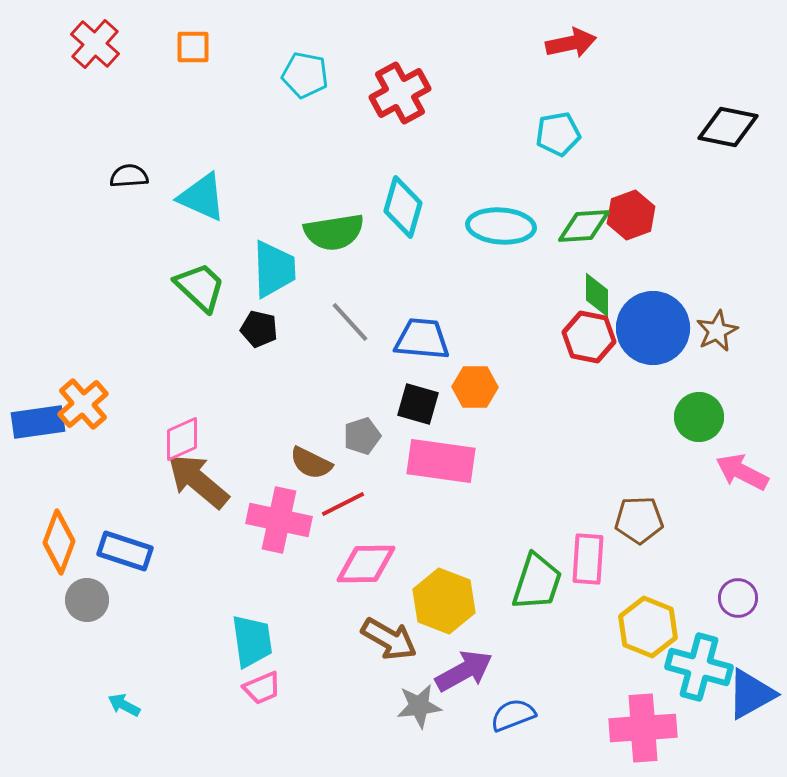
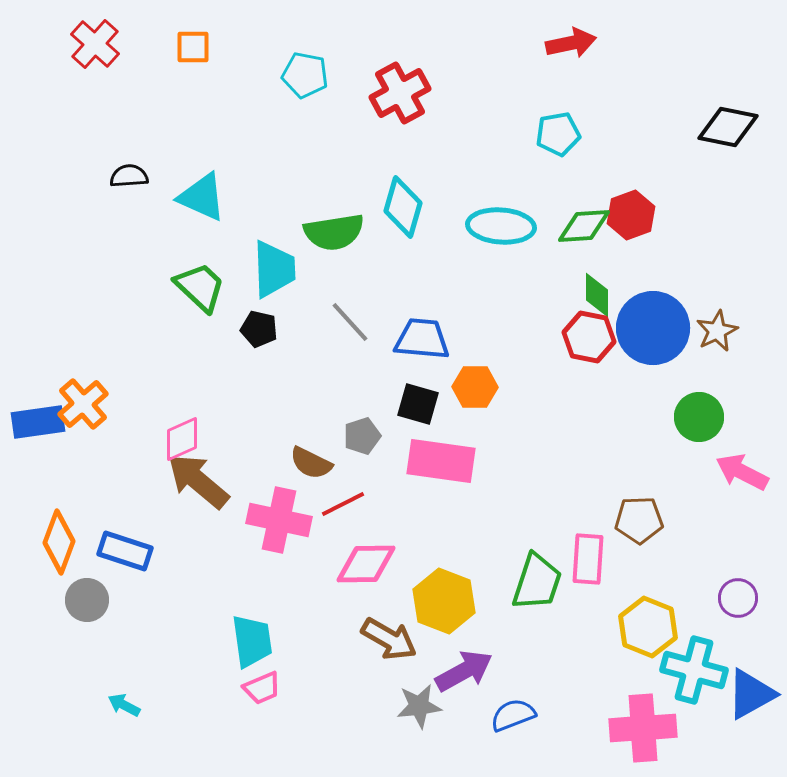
cyan cross at (699, 667): moved 5 px left, 3 px down
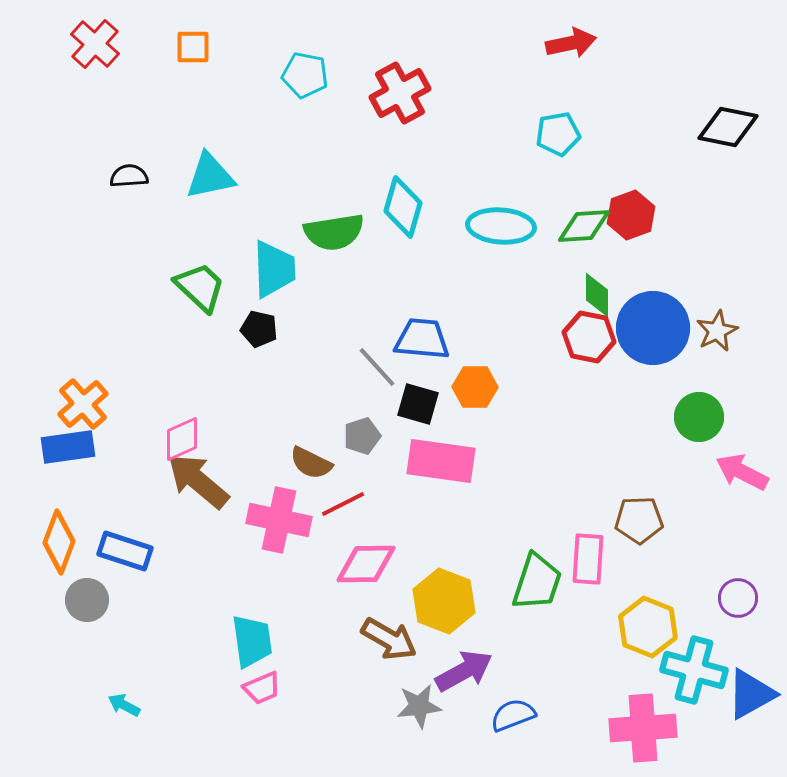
cyan triangle at (202, 197): moved 8 px right, 21 px up; rotated 36 degrees counterclockwise
gray line at (350, 322): moved 27 px right, 45 px down
blue rectangle at (38, 422): moved 30 px right, 25 px down
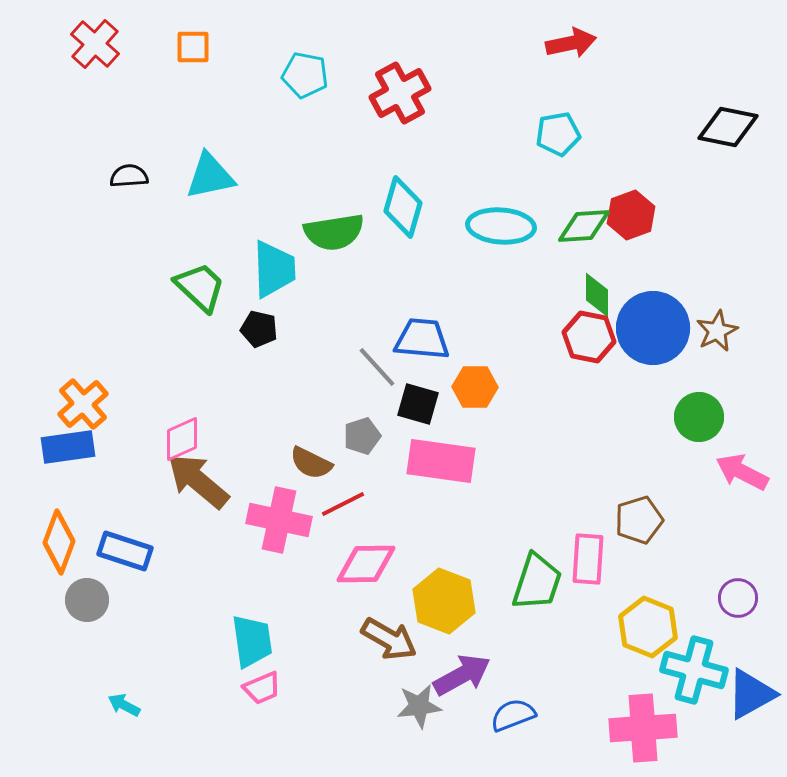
brown pentagon at (639, 520): rotated 15 degrees counterclockwise
purple arrow at (464, 671): moved 2 px left, 4 px down
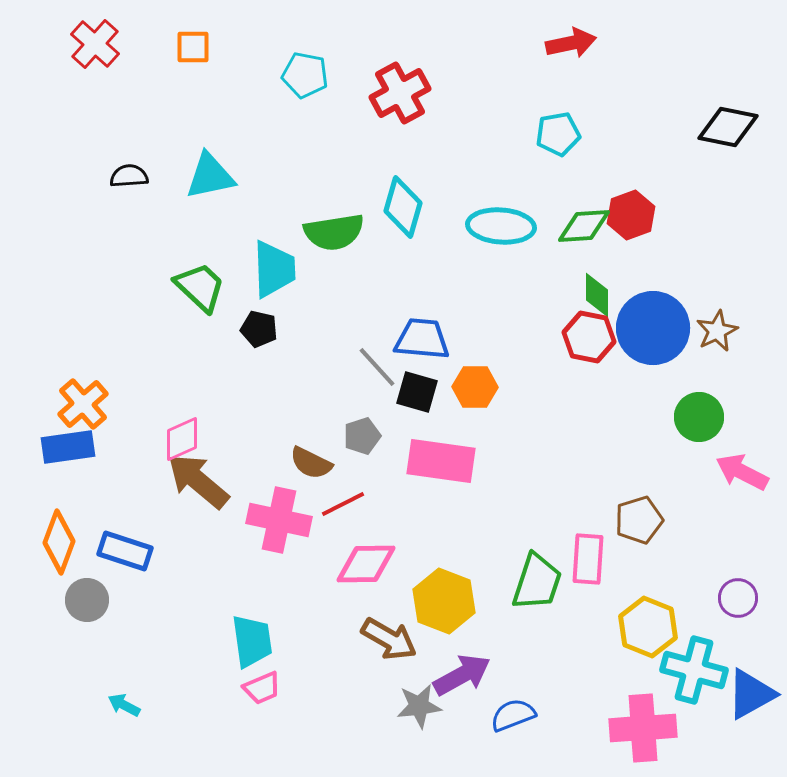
black square at (418, 404): moved 1 px left, 12 px up
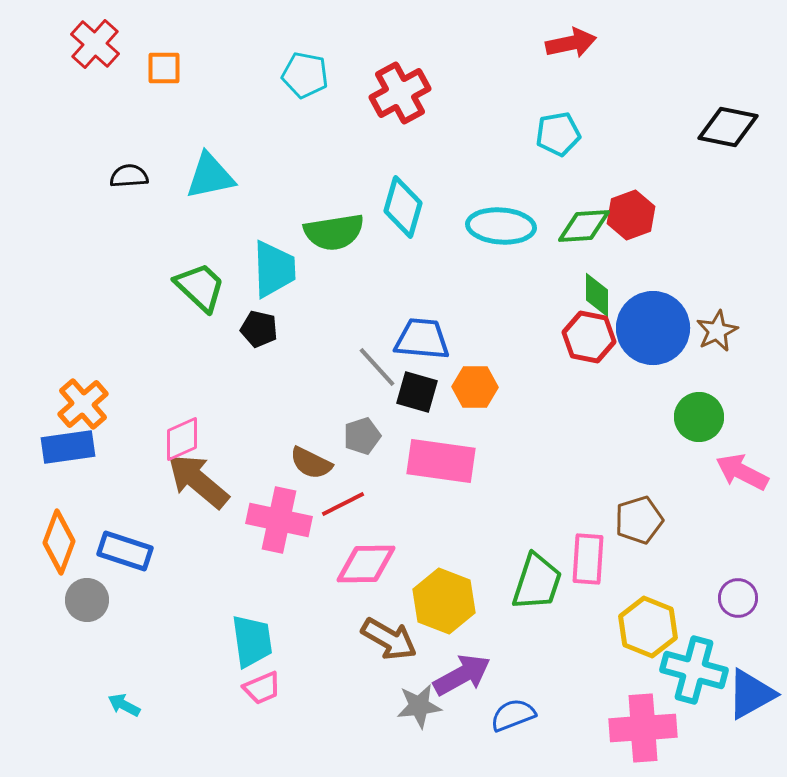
orange square at (193, 47): moved 29 px left, 21 px down
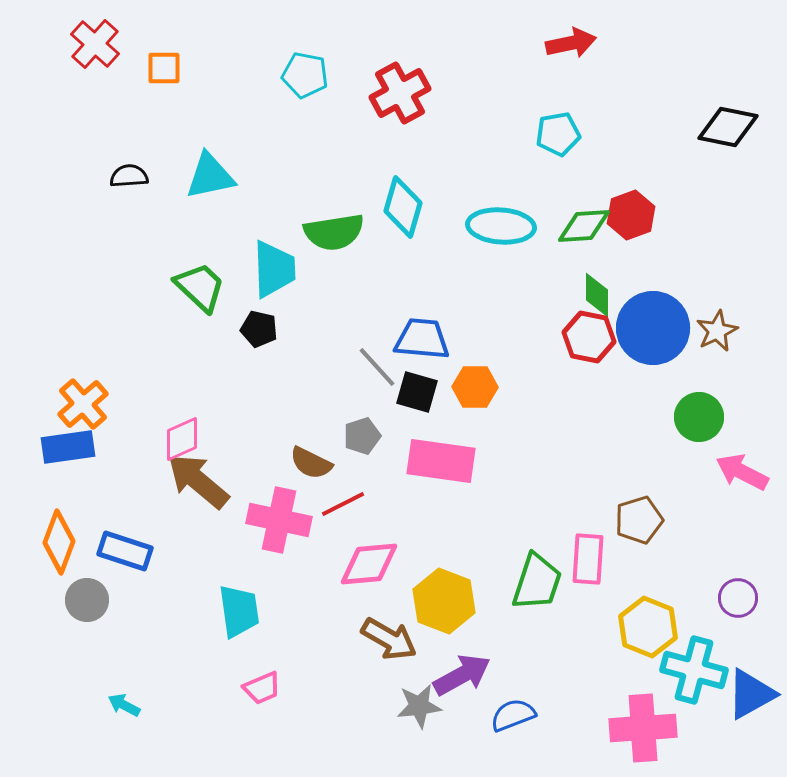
pink diamond at (366, 564): moved 3 px right; rotated 4 degrees counterclockwise
cyan trapezoid at (252, 641): moved 13 px left, 30 px up
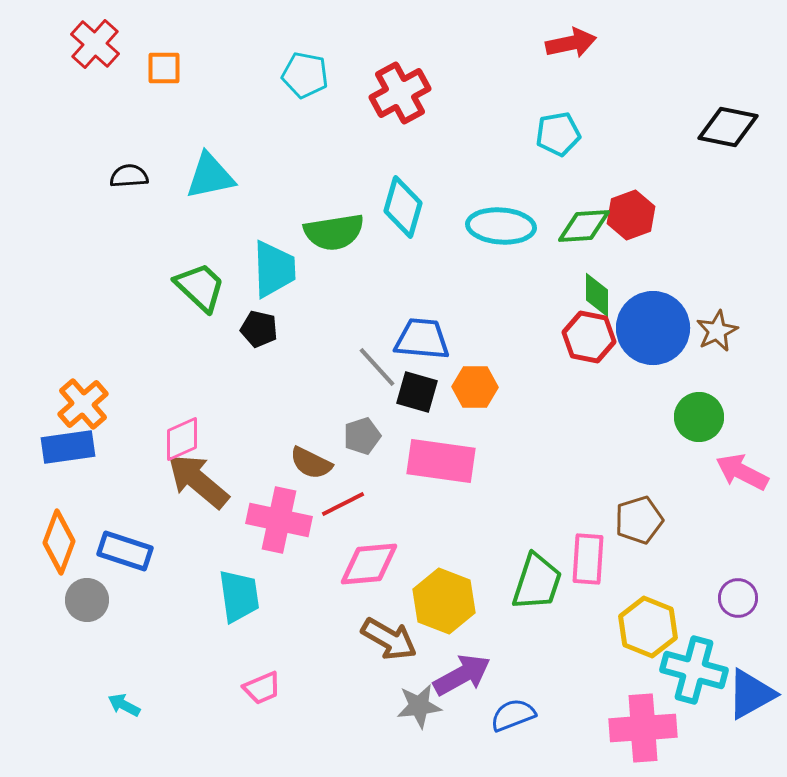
cyan trapezoid at (239, 611): moved 15 px up
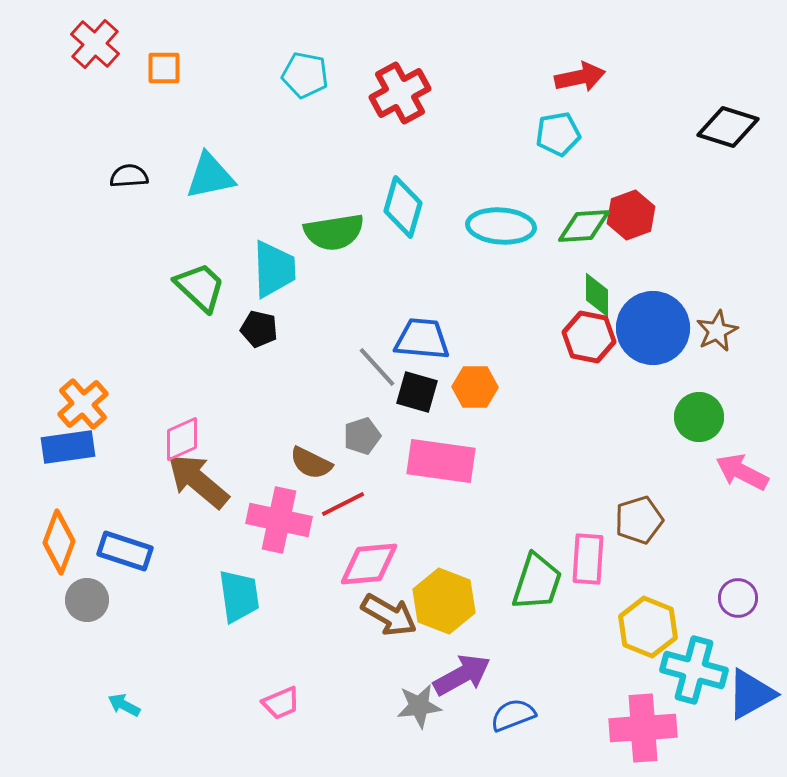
red arrow at (571, 43): moved 9 px right, 34 px down
black diamond at (728, 127): rotated 6 degrees clockwise
brown arrow at (389, 639): moved 24 px up
pink trapezoid at (262, 688): moved 19 px right, 15 px down
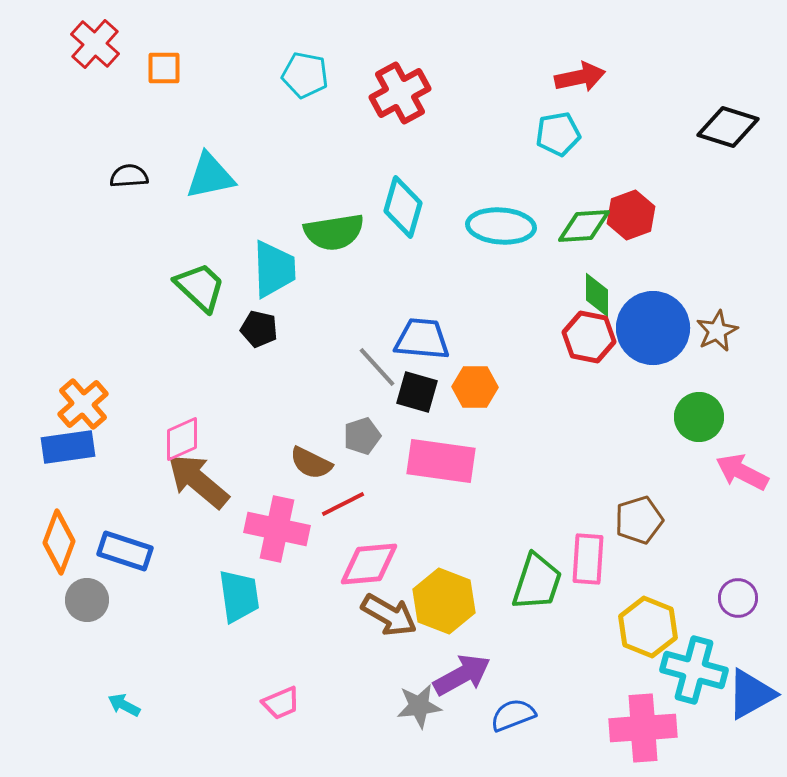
pink cross at (279, 520): moved 2 px left, 9 px down
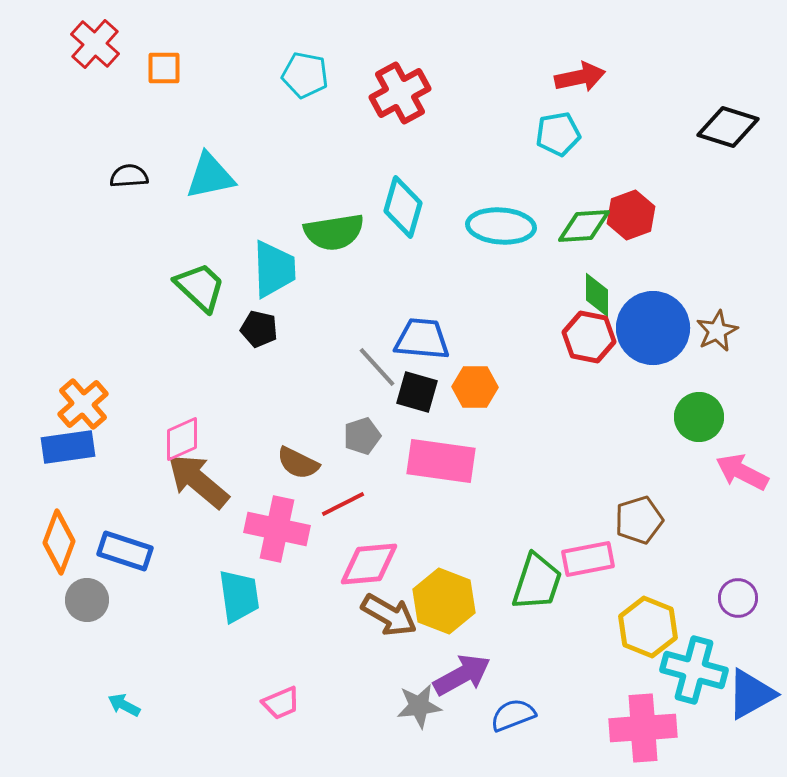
brown semicircle at (311, 463): moved 13 px left
pink rectangle at (588, 559): rotated 75 degrees clockwise
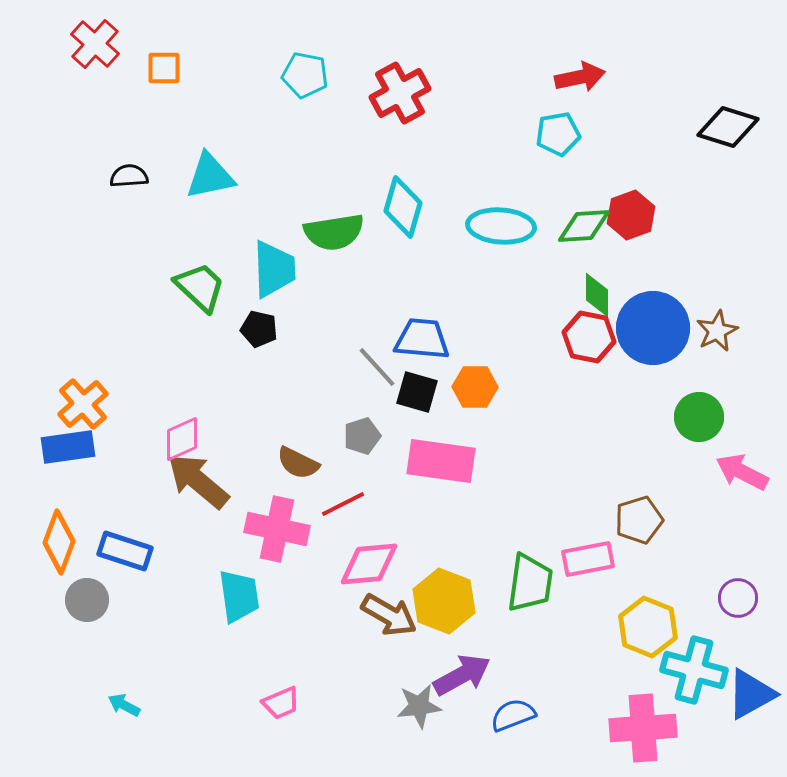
green trapezoid at (537, 582): moved 7 px left, 1 px down; rotated 10 degrees counterclockwise
